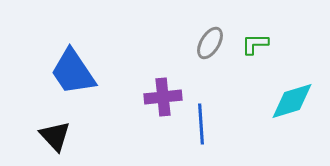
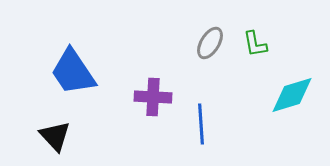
green L-shape: rotated 100 degrees counterclockwise
purple cross: moved 10 px left; rotated 9 degrees clockwise
cyan diamond: moved 6 px up
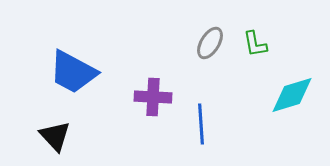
blue trapezoid: rotated 28 degrees counterclockwise
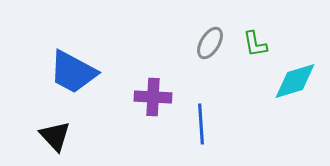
cyan diamond: moved 3 px right, 14 px up
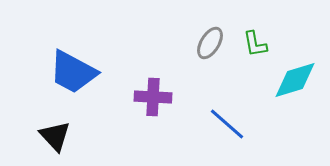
cyan diamond: moved 1 px up
blue line: moved 26 px right; rotated 45 degrees counterclockwise
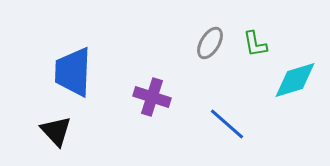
blue trapezoid: rotated 64 degrees clockwise
purple cross: moved 1 px left; rotated 15 degrees clockwise
black triangle: moved 1 px right, 5 px up
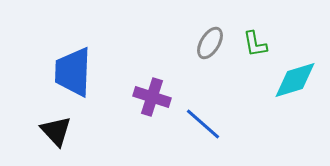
blue line: moved 24 px left
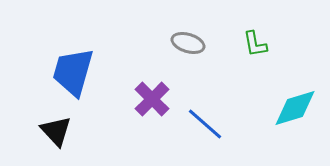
gray ellipse: moved 22 px left; rotated 76 degrees clockwise
blue trapezoid: rotated 14 degrees clockwise
cyan diamond: moved 28 px down
purple cross: moved 2 px down; rotated 27 degrees clockwise
blue line: moved 2 px right
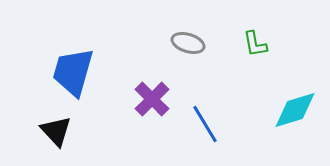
cyan diamond: moved 2 px down
blue line: rotated 18 degrees clockwise
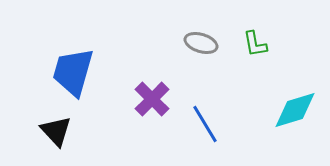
gray ellipse: moved 13 px right
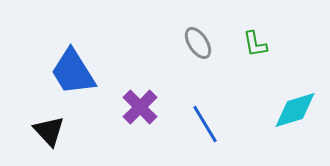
gray ellipse: moved 3 px left; rotated 40 degrees clockwise
blue trapezoid: rotated 48 degrees counterclockwise
purple cross: moved 12 px left, 8 px down
black triangle: moved 7 px left
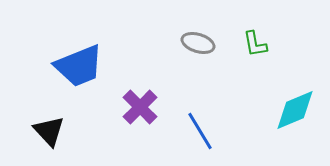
gray ellipse: rotated 40 degrees counterclockwise
blue trapezoid: moved 6 px right, 6 px up; rotated 80 degrees counterclockwise
cyan diamond: rotated 6 degrees counterclockwise
blue line: moved 5 px left, 7 px down
